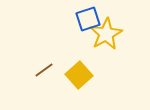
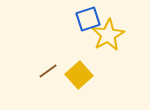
yellow star: moved 2 px right, 1 px down
brown line: moved 4 px right, 1 px down
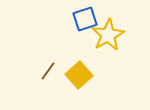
blue square: moved 3 px left
brown line: rotated 18 degrees counterclockwise
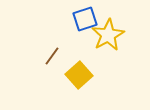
brown line: moved 4 px right, 15 px up
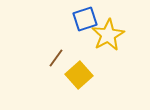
brown line: moved 4 px right, 2 px down
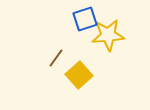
yellow star: rotated 24 degrees clockwise
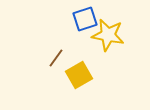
yellow star: rotated 16 degrees clockwise
yellow square: rotated 12 degrees clockwise
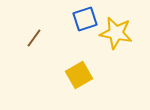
yellow star: moved 8 px right, 2 px up
brown line: moved 22 px left, 20 px up
